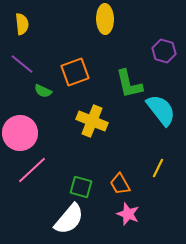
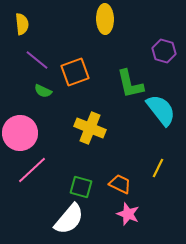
purple line: moved 15 px right, 4 px up
green L-shape: moved 1 px right
yellow cross: moved 2 px left, 7 px down
orange trapezoid: rotated 145 degrees clockwise
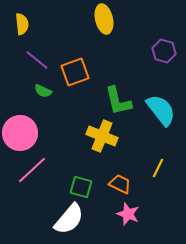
yellow ellipse: moved 1 px left; rotated 12 degrees counterclockwise
green L-shape: moved 12 px left, 17 px down
yellow cross: moved 12 px right, 8 px down
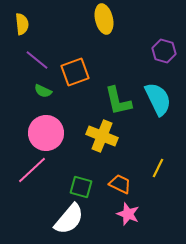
cyan semicircle: moved 3 px left, 11 px up; rotated 12 degrees clockwise
pink circle: moved 26 px right
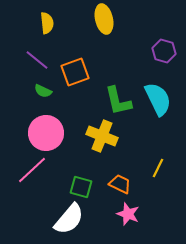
yellow semicircle: moved 25 px right, 1 px up
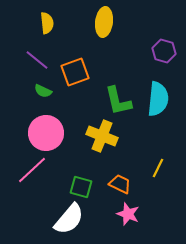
yellow ellipse: moved 3 px down; rotated 20 degrees clockwise
cyan semicircle: rotated 32 degrees clockwise
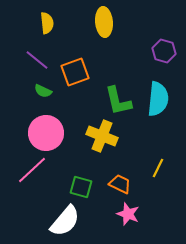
yellow ellipse: rotated 12 degrees counterclockwise
white semicircle: moved 4 px left, 2 px down
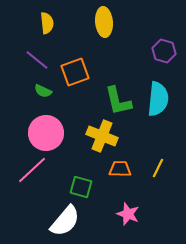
orange trapezoid: moved 15 px up; rotated 25 degrees counterclockwise
